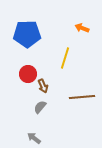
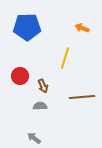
blue pentagon: moved 7 px up
red circle: moved 8 px left, 2 px down
gray semicircle: moved 1 px up; rotated 48 degrees clockwise
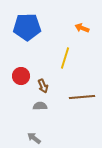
red circle: moved 1 px right
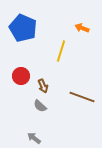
blue pentagon: moved 4 px left, 1 px down; rotated 24 degrees clockwise
yellow line: moved 4 px left, 7 px up
brown line: rotated 25 degrees clockwise
gray semicircle: rotated 136 degrees counterclockwise
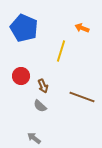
blue pentagon: moved 1 px right
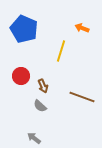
blue pentagon: moved 1 px down
